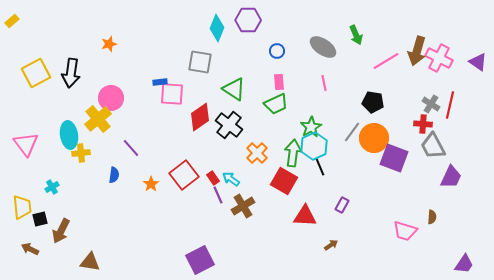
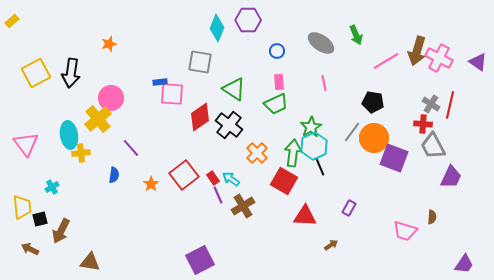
gray ellipse at (323, 47): moved 2 px left, 4 px up
purple rectangle at (342, 205): moved 7 px right, 3 px down
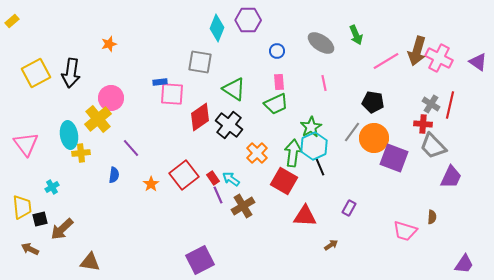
gray trapezoid at (433, 146): rotated 16 degrees counterclockwise
brown arrow at (61, 231): moved 1 px right, 2 px up; rotated 20 degrees clockwise
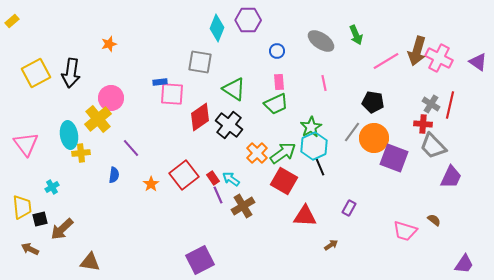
gray ellipse at (321, 43): moved 2 px up
green arrow at (293, 153): moved 10 px left; rotated 48 degrees clockwise
brown semicircle at (432, 217): moved 2 px right, 3 px down; rotated 56 degrees counterclockwise
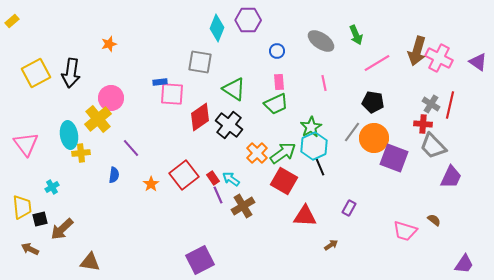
pink line at (386, 61): moved 9 px left, 2 px down
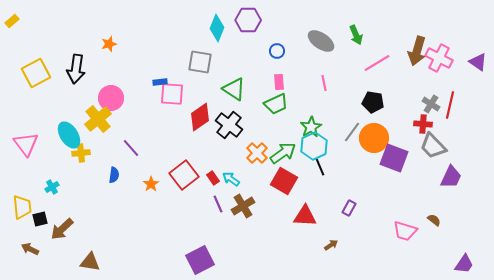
black arrow at (71, 73): moved 5 px right, 4 px up
cyan ellipse at (69, 135): rotated 24 degrees counterclockwise
purple line at (218, 195): moved 9 px down
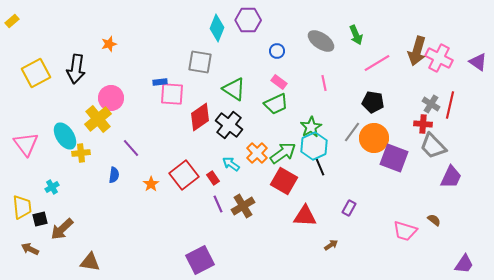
pink rectangle at (279, 82): rotated 49 degrees counterclockwise
cyan ellipse at (69, 135): moved 4 px left, 1 px down
cyan arrow at (231, 179): moved 15 px up
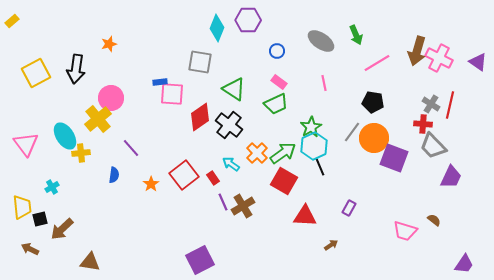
purple line at (218, 204): moved 5 px right, 2 px up
